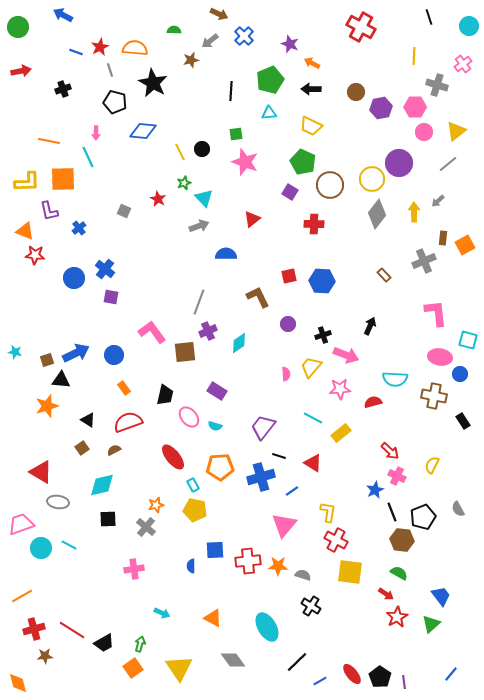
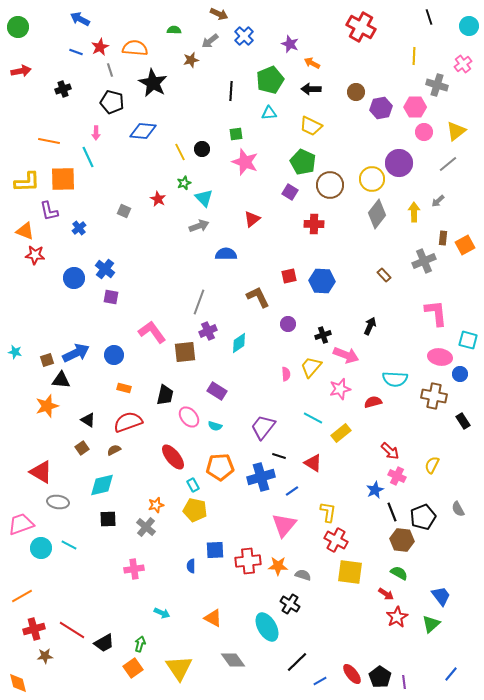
blue arrow at (63, 15): moved 17 px right, 4 px down
black pentagon at (115, 102): moved 3 px left
orange rectangle at (124, 388): rotated 40 degrees counterclockwise
pink star at (340, 389): rotated 10 degrees counterclockwise
black cross at (311, 606): moved 21 px left, 2 px up
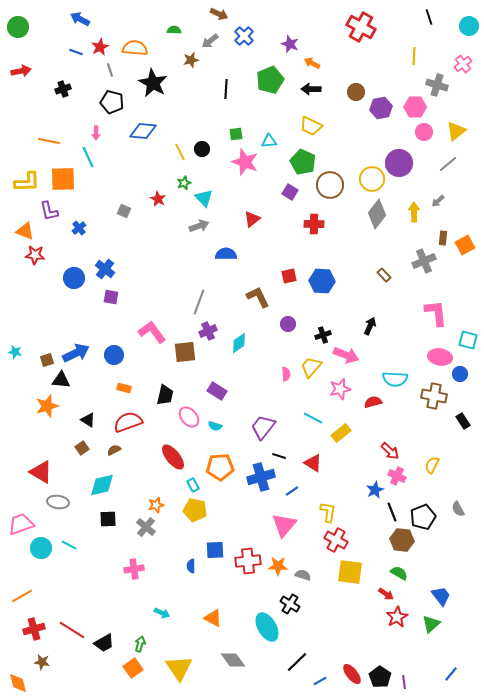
black line at (231, 91): moved 5 px left, 2 px up
cyan triangle at (269, 113): moved 28 px down
brown star at (45, 656): moved 3 px left, 6 px down; rotated 14 degrees clockwise
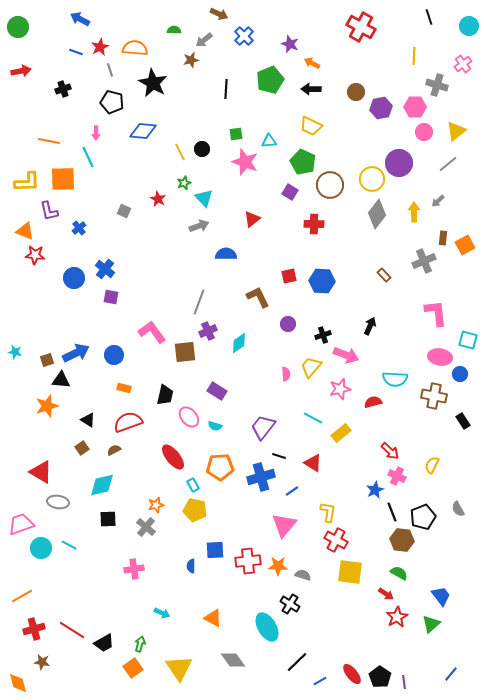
gray arrow at (210, 41): moved 6 px left, 1 px up
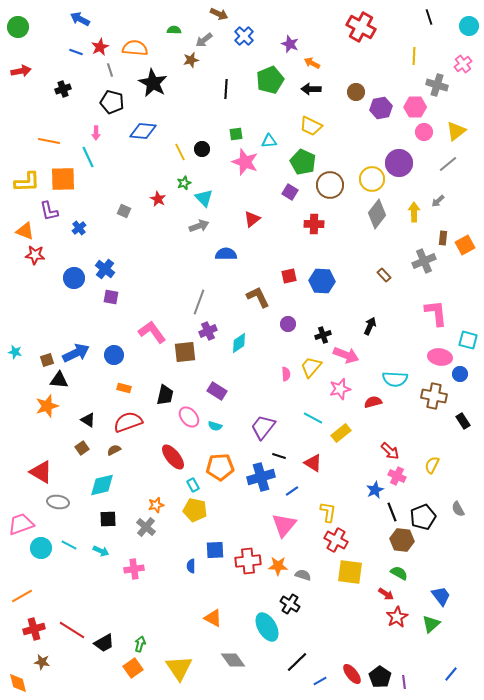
black triangle at (61, 380): moved 2 px left
cyan arrow at (162, 613): moved 61 px left, 62 px up
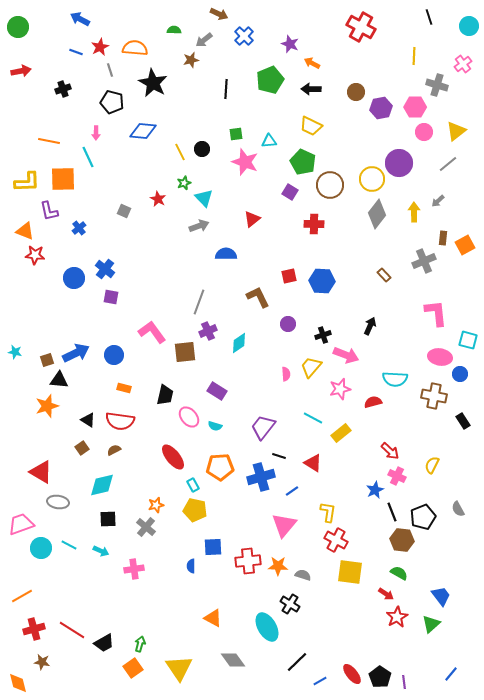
red semicircle at (128, 422): moved 8 px left, 1 px up; rotated 152 degrees counterclockwise
blue square at (215, 550): moved 2 px left, 3 px up
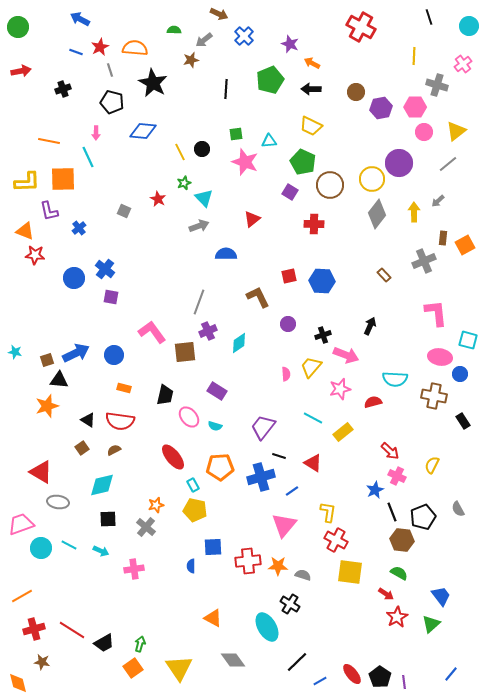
yellow rectangle at (341, 433): moved 2 px right, 1 px up
